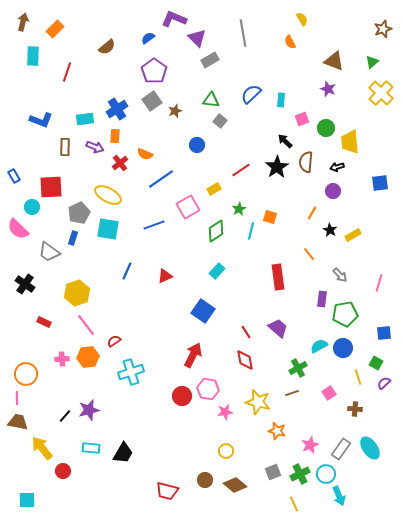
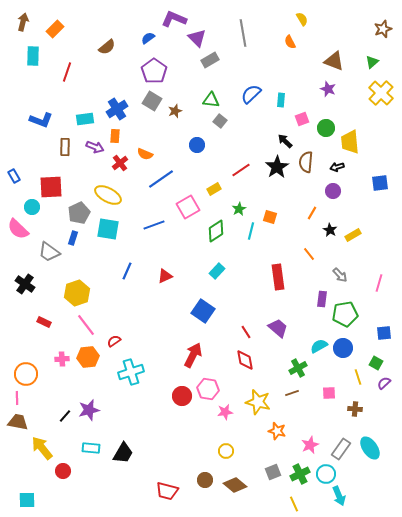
gray square at (152, 101): rotated 24 degrees counterclockwise
pink square at (329, 393): rotated 32 degrees clockwise
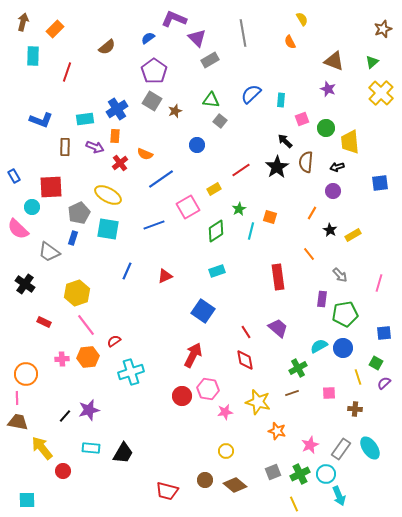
cyan rectangle at (217, 271): rotated 28 degrees clockwise
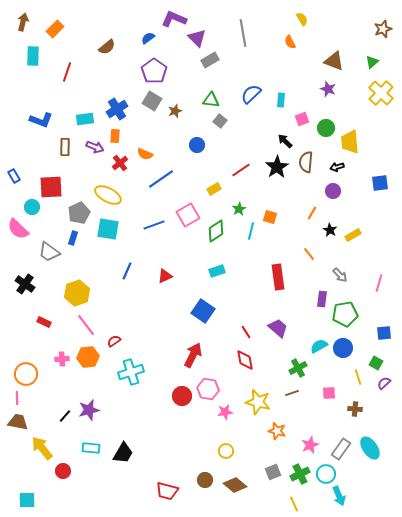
pink square at (188, 207): moved 8 px down
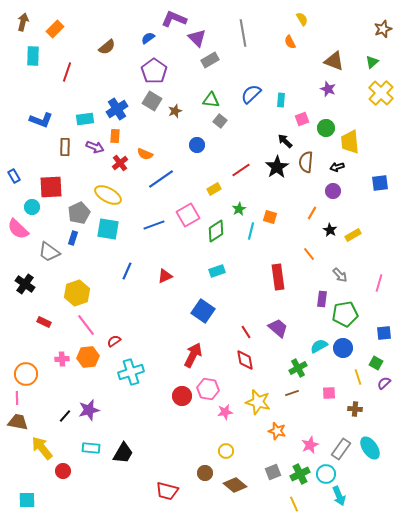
brown circle at (205, 480): moved 7 px up
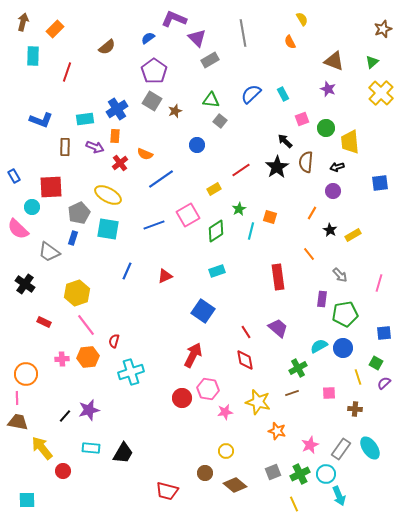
cyan rectangle at (281, 100): moved 2 px right, 6 px up; rotated 32 degrees counterclockwise
red semicircle at (114, 341): rotated 40 degrees counterclockwise
red circle at (182, 396): moved 2 px down
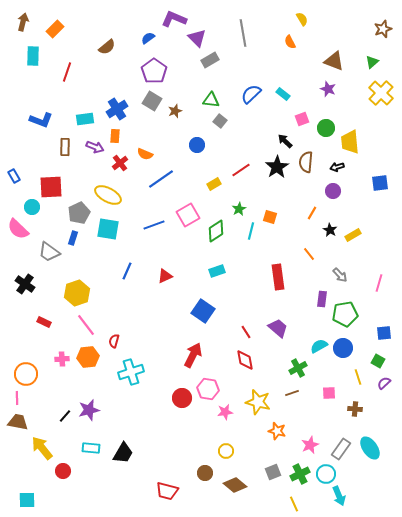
cyan rectangle at (283, 94): rotated 24 degrees counterclockwise
yellow rectangle at (214, 189): moved 5 px up
green square at (376, 363): moved 2 px right, 2 px up
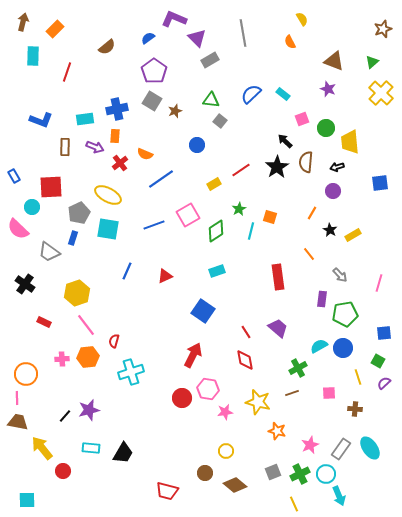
blue cross at (117, 109): rotated 20 degrees clockwise
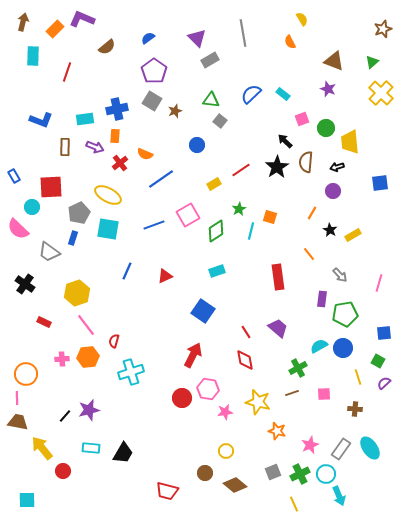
purple L-shape at (174, 19): moved 92 px left
pink square at (329, 393): moved 5 px left, 1 px down
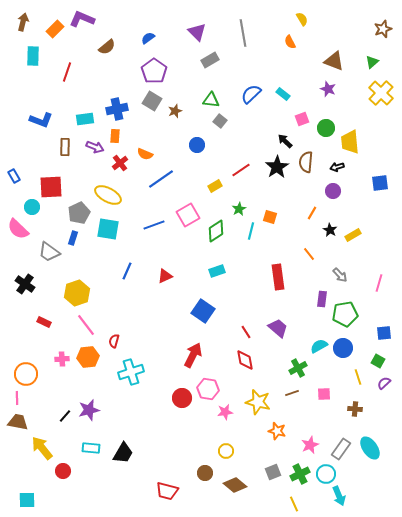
purple triangle at (197, 38): moved 6 px up
yellow rectangle at (214, 184): moved 1 px right, 2 px down
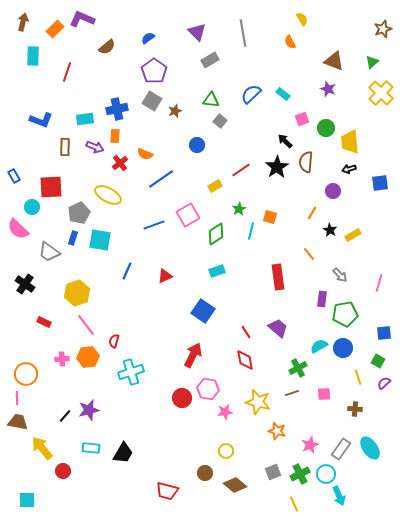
black arrow at (337, 167): moved 12 px right, 2 px down
cyan square at (108, 229): moved 8 px left, 11 px down
green diamond at (216, 231): moved 3 px down
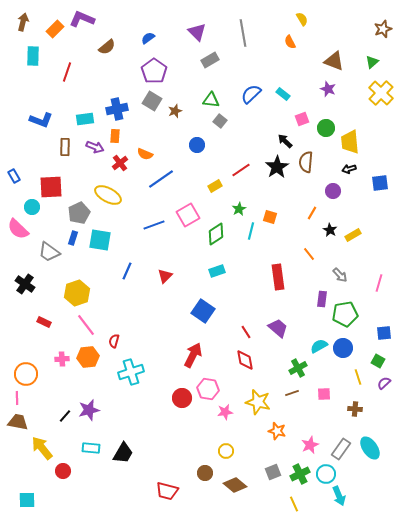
red triangle at (165, 276): rotated 21 degrees counterclockwise
